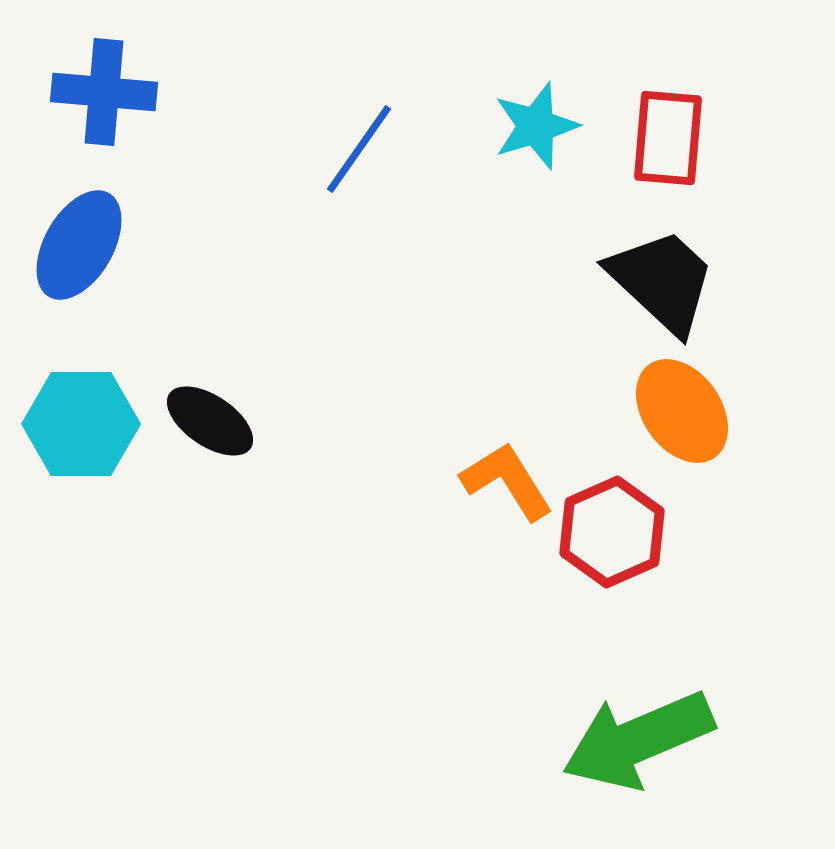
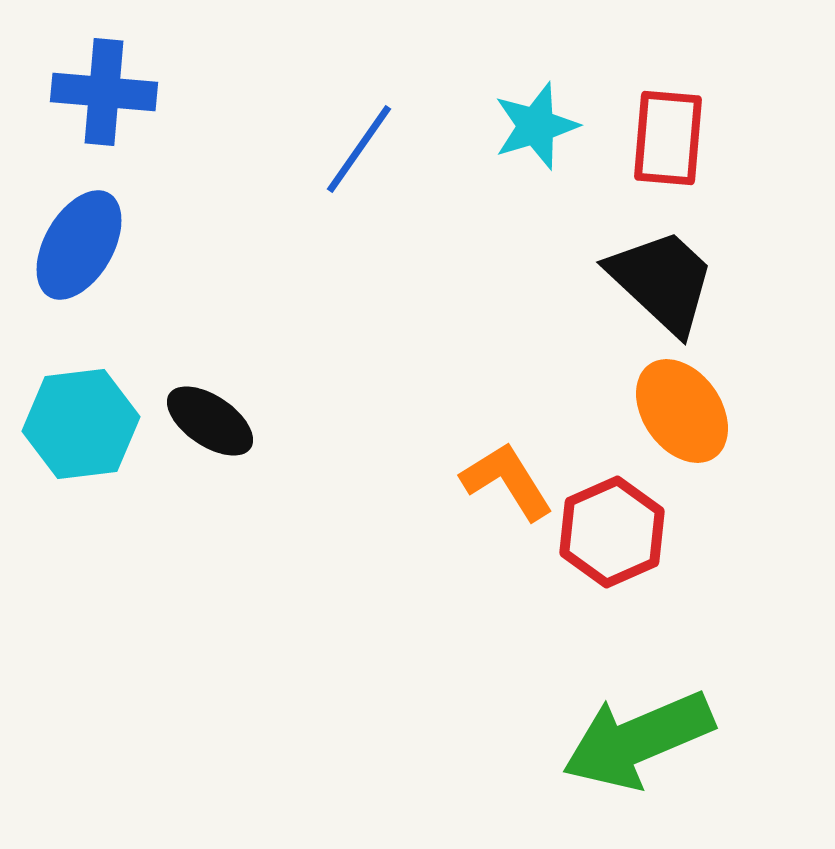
cyan hexagon: rotated 7 degrees counterclockwise
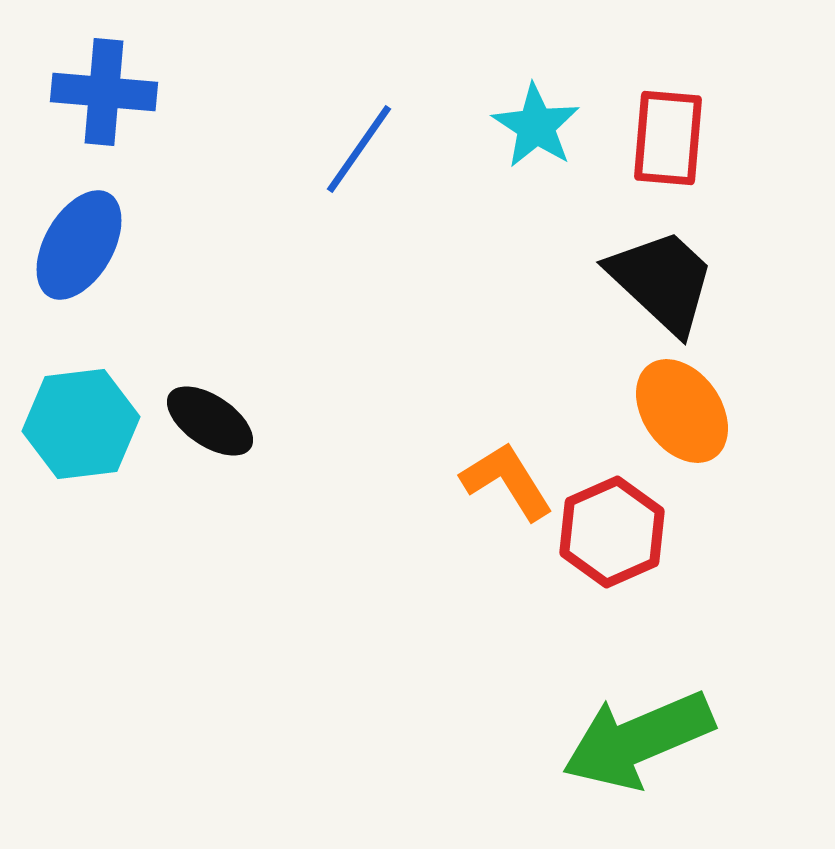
cyan star: rotated 22 degrees counterclockwise
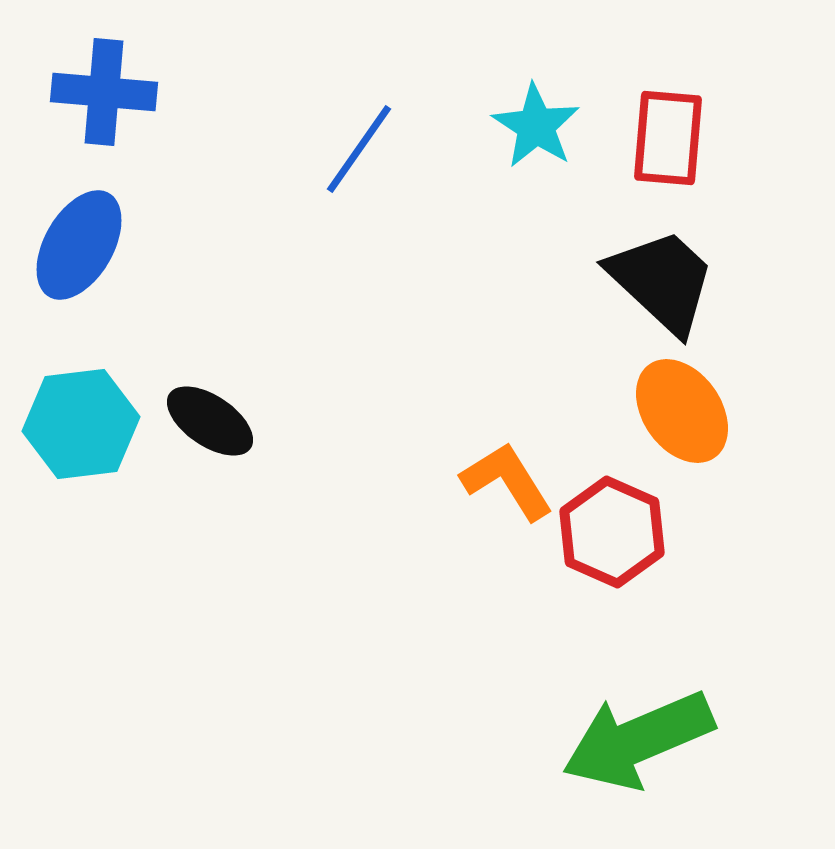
red hexagon: rotated 12 degrees counterclockwise
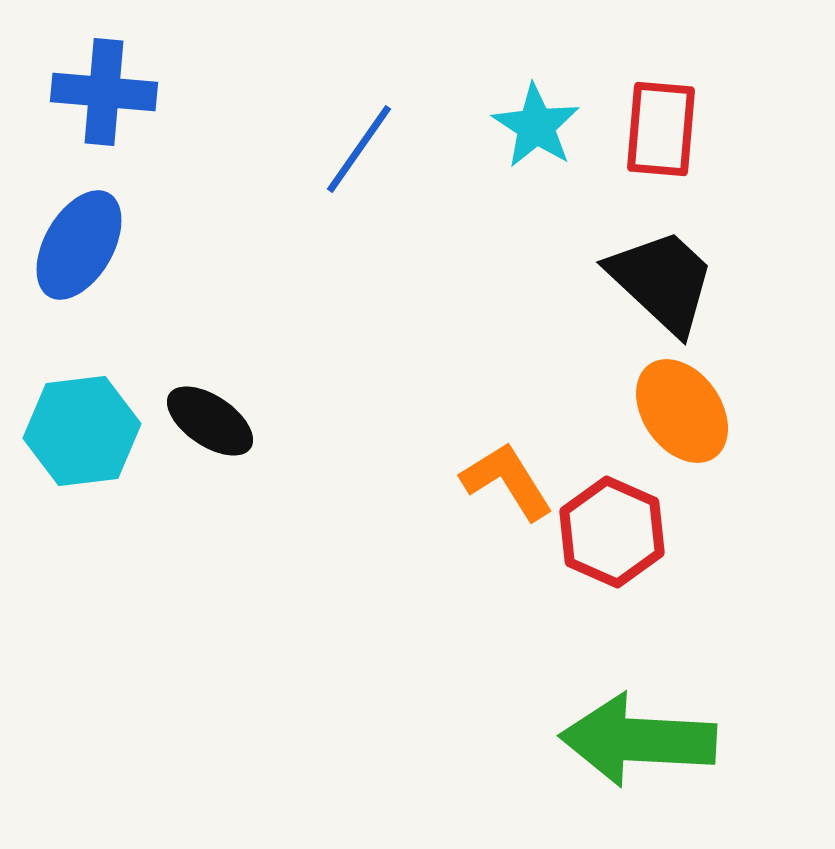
red rectangle: moved 7 px left, 9 px up
cyan hexagon: moved 1 px right, 7 px down
green arrow: rotated 26 degrees clockwise
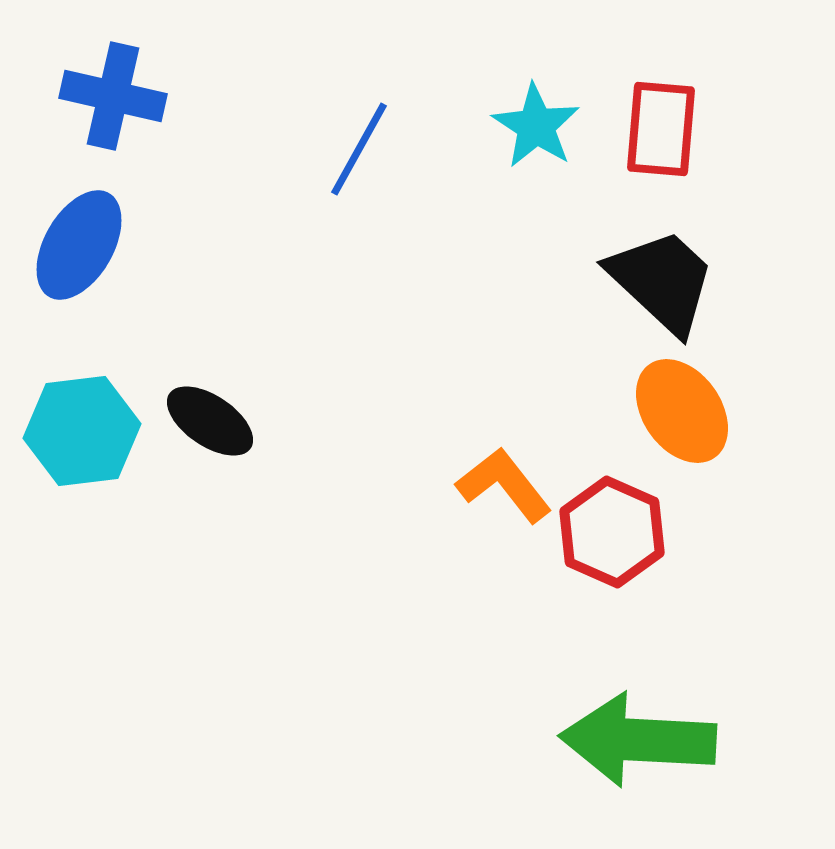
blue cross: moved 9 px right, 4 px down; rotated 8 degrees clockwise
blue line: rotated 6 degrees counterclockwise
orange L-shape: moved 3 px left, 4 px down; rotated 6 degrees counterclockwise
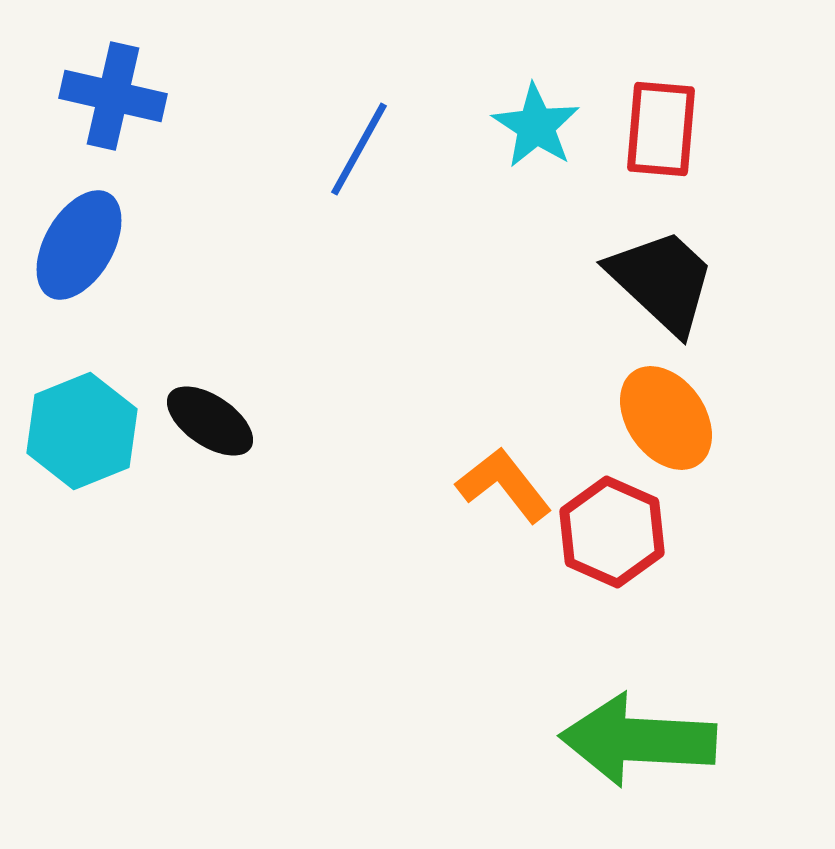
orange ellipse: moved 16 px left, 7 px down
cyan hexagon: rotated 15 degrees counterclockwise
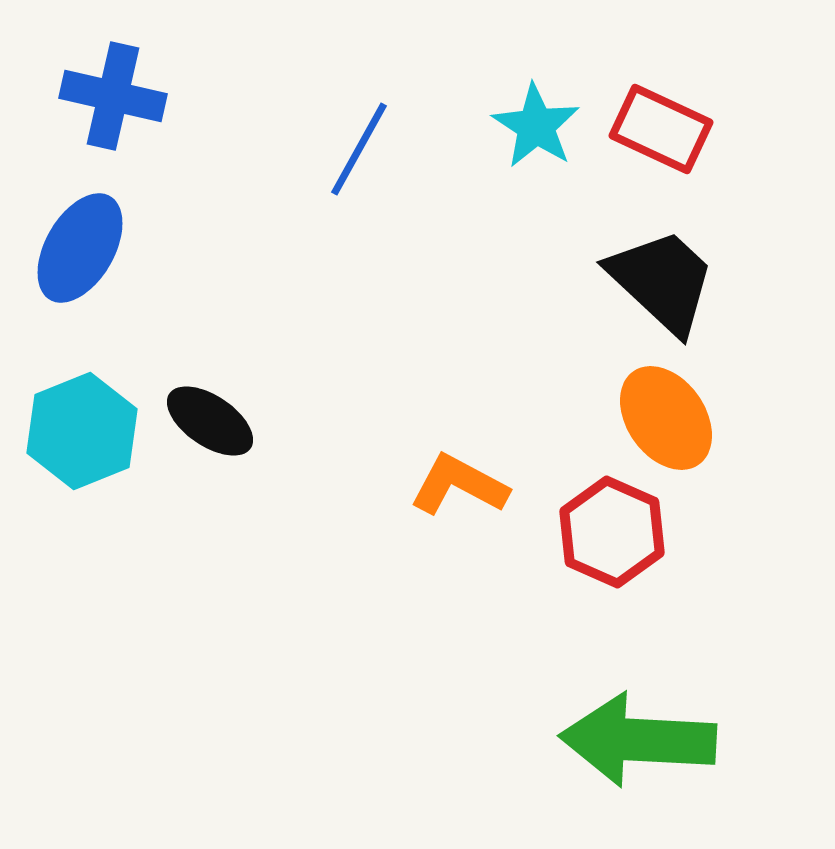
red rectangle: rotated 70 degrees counterclockwise
blue ellipse: moved 1 px right, 3 px down
orange L-shape: moved 45 px left; rotated 24 degrees counterclockwise
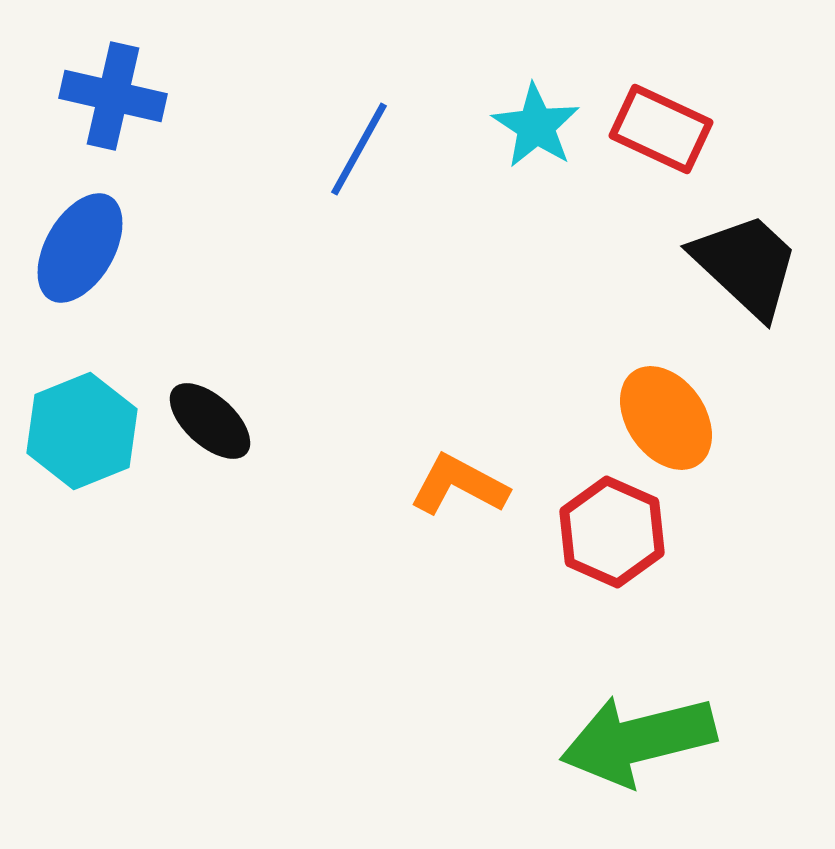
black trapezoid: moved 84 px right, 16 px up
black ellipse: rotated 8 degrees clockwise
green arrow: rotated 17 degrees counterclockwise
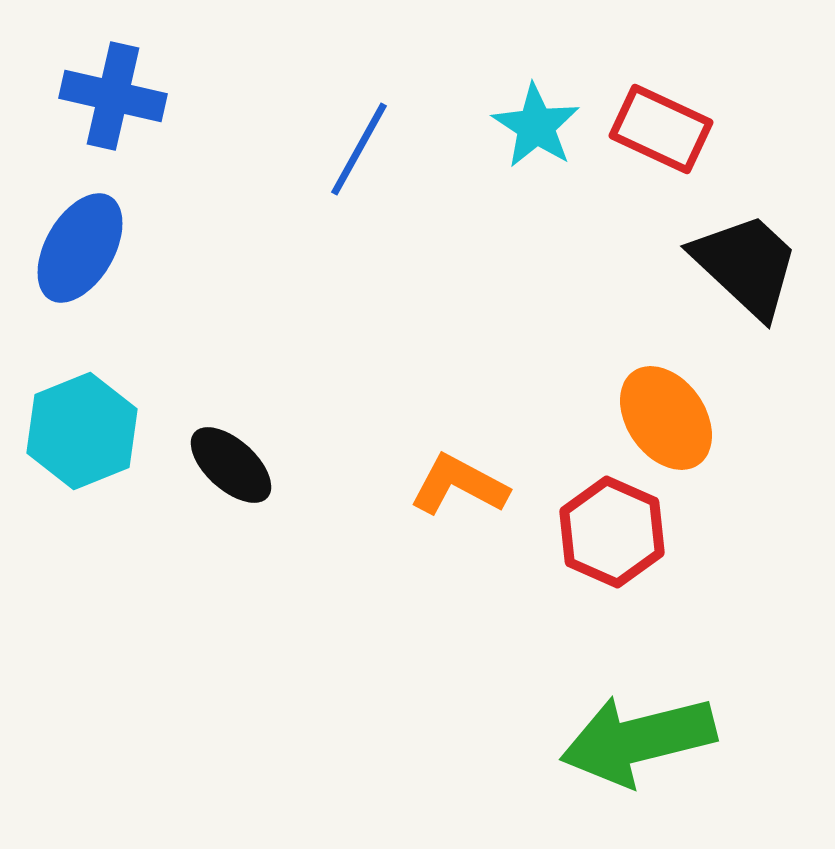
black ellipse: moved 21 px right, 44 px down
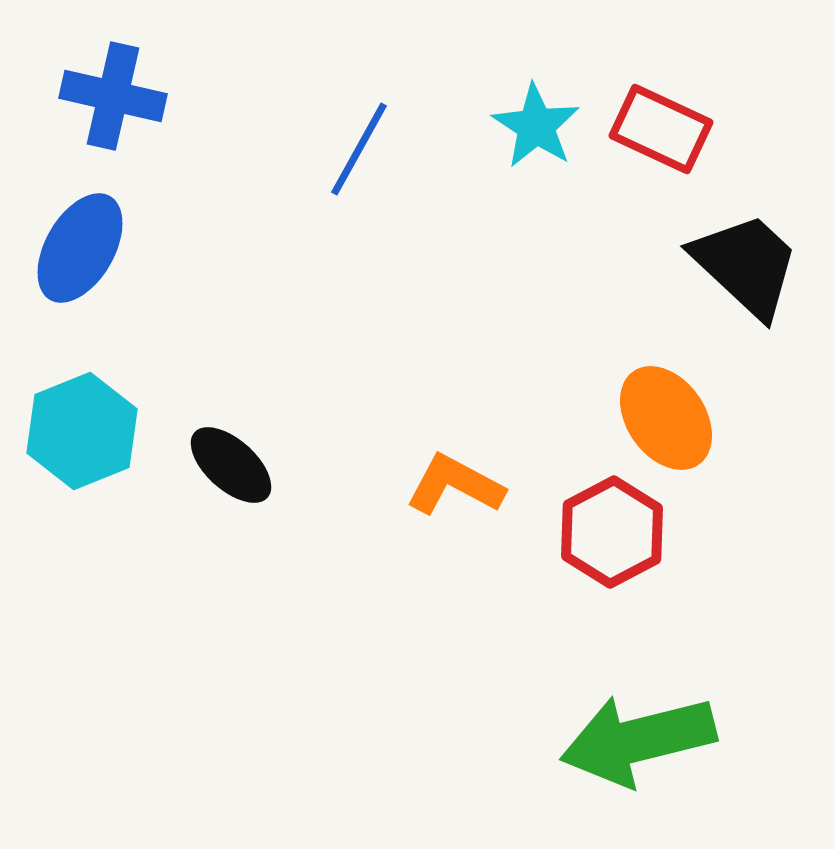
orange L-shape: moved 4 px left
red hexagon: rotated 8 degrees clockwise
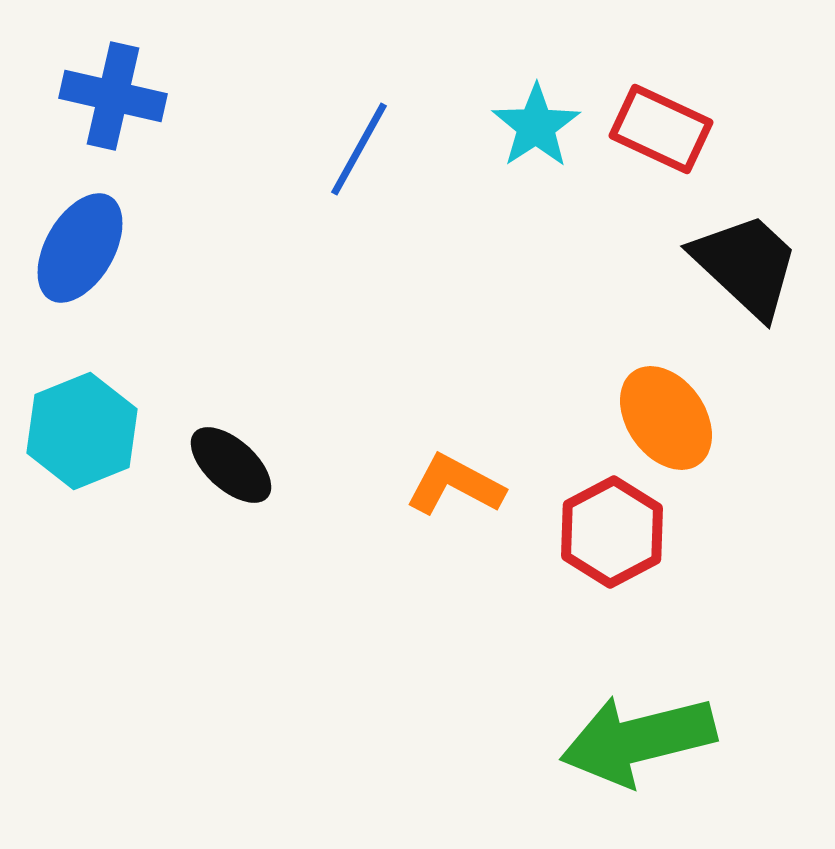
cyan star: rotated 6 degrees clockwise
